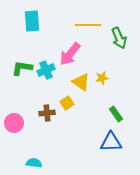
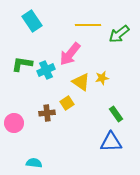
cyan rectangle: rotated 30 degrees counterclockwise
green arrow: moved 4 px up; rotated 75 degrees clockwise
green L-shape: moved 4 px up
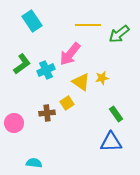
green L-shape: rotated 135 degrees clockwise
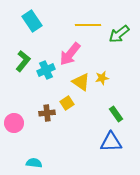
green L-shape: moved 1 px right, 3 px up; rotated 15 degrees counterclockwise
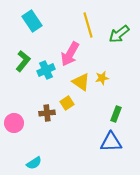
yellow line: rotated 75 degrees clockwise
pink arrow: rotated 10 degrees counterclockwise
green rectangle: rotated 56 degrees clockwise
cyan semicircle: rotated 140 degrees clockwise
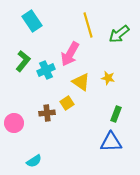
yellow star: moved 6 px right; rotated 24 degrees clockwise
cyan semicircle: moved 2 px up
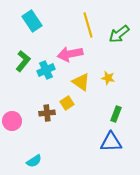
pink arrow: rotated 50 degrees clockwise
pink circle: moved 2 px left, 2 px up
